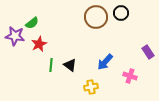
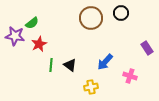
brown circle: moved 5 px left, 1 px down
purple rectangle: moved 1 px left, 4 px up
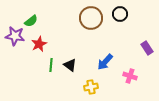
black circle: moved 1 px left, 1 px down
green semicircle: moved 1 px left, 2 px up
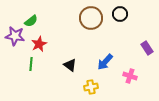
green line: moved 20 px left, 1 px up
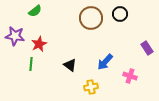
green semicircle: moved 4 px right, 10 px up
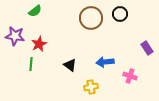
blue arrow: rotated 42 degrees clockwise
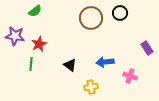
black circle: moved 1 px up
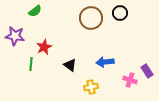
red star: moved 5 px right, 3 px down
purple rectangle: moved 23 px down
pink cross: moved 4 px down
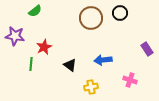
blue arrow: moved 2 px left, 2 px up
purple rectangle: moved 22 px up
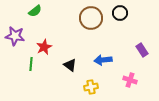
purple rectangle: moved 5 px left, 1 px down
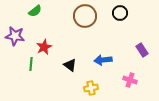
brown circle: moved 6 px left, 2 px up
yellow cross: moved 1 px down
